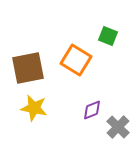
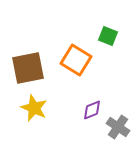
yellow star: rotated 12 degrees clockwise
gray cross: rotated 10 degrees counterclockwise
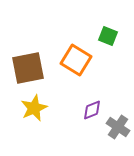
yellow star: rotated 24 degrees clockwise
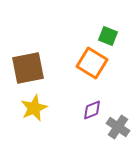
orange square: moved 16 px right, 3 px down
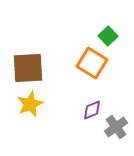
green square: rotated 24 degrees clockwise
brown square: rotated 8 degrees clockwise
yellow star: moved 4 px left, 4 px up
gray cross: moved 2 px left; rotated 20 degrees clockwise
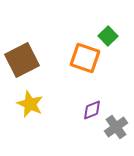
orange square: moved 7 px left, 5 px up; rotated 12 degrees counterclockwise
brown square: moved 6 px left, 8 px up; rotated 24 degrees counterclockwise
yellow star: rotated 24 degrees counterclockwise
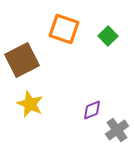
orange square: moved 21 px left, 29 px up
gray cross: moved 1 px right, 3 px down
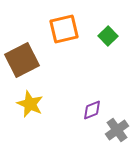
orange square: rotated 32 degrees counterclockwise
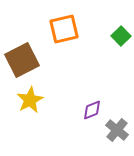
green square: moved 13 px right
yellow star: moved 4 px up; rotated 20 degrees clockwise
gray cross: rotated 15 degrees counterclockwise
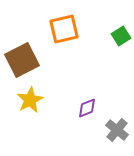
green square: rotated 12 degrees clockwise
purple diamond: moved 5 px left, 2 px up
